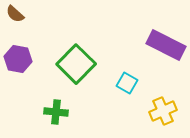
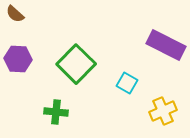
purple hexagon: rotated 8 degrees counterclockwise
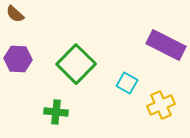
yellow cross: moved 2 px left, 6 px up
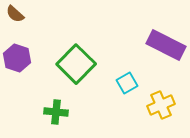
purple hexagon: moved 1 px left, 1 px up; rotated 16 degrees clockwise
cyan square: rotated 30 degrees clockwise
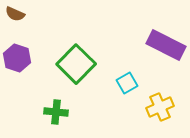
brown semicircle: rotated 18 degrees counterclockwise
yellow cross: moved 1 px left, 2 px down
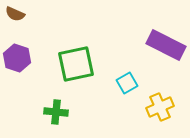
green square: rotated 33 degrees clockwise
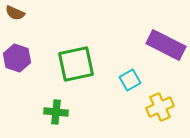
brown semicircle: moved 1 px up
cyan square: moved 3 px right, 3 px up
